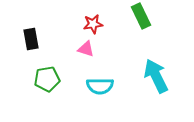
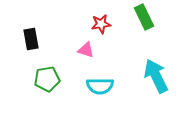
green rectangle: moved 3 px right, 1 px down
red star: moved 8 px right
pink triangle: moved 1 px down
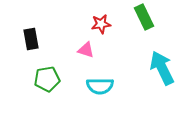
cyan arrow: moved 6 px right, 8 px up
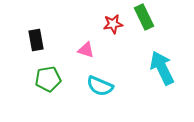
red star: moved 12 px right
black rectangle: moved 5 px right, 1 px down
green pentagon: moved 1 px right
cyan semicircle: rotated 24 degrees clockwise
